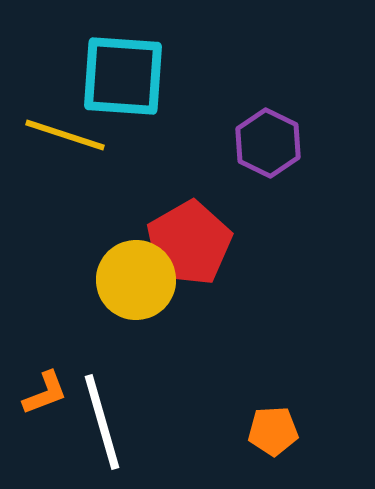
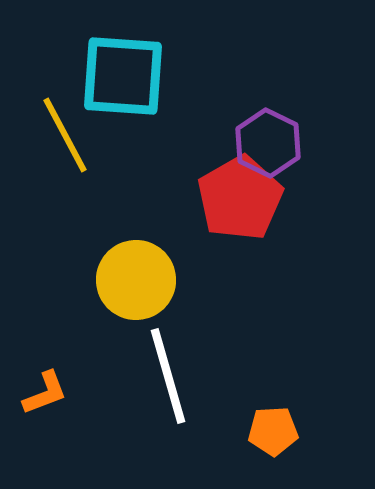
yellow line: rotated 44 degrees clockwise
red pentagon: moved 51 px right, 45 px up
white line: moved 66 px right, 46 px up
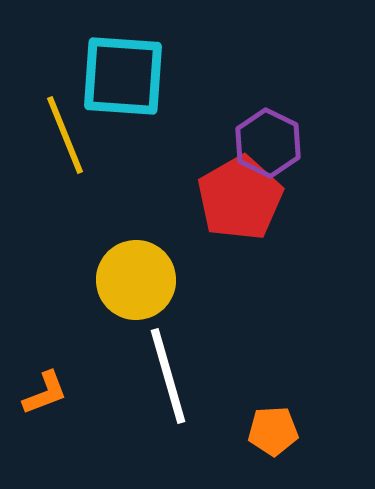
yellow line: rotated 6 degrees clockwise
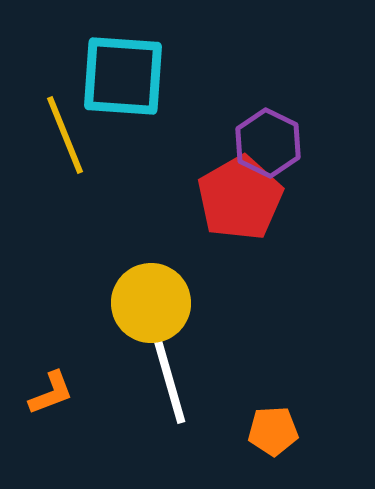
yellow circle: moved 15 px right, 23 px down
orange L-shape: moved 6 px right
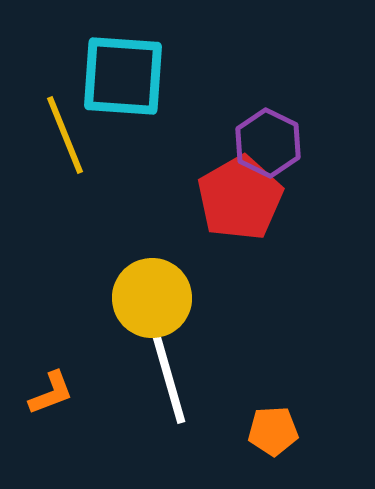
yellow circle: moved 1 px right, 5 px up
